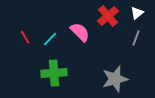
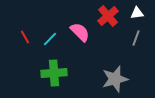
white triangle: rotated 32 degrees clockwise
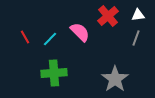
white triangle: moved 1 px right, 2 px down
gray star: rotated 20 degrees counterclockwise
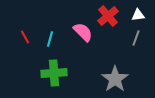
pink semicircle: moved 3 px right
cyan line: rotated 28 degrees counterclockwise
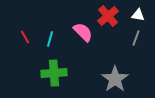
white triangle: rotated 16 degrees clockwise
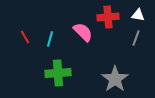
red cross: moved 1 px down; rotated 35 degrees clockwise
green cross: moved 4 px right
